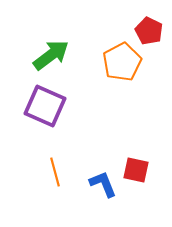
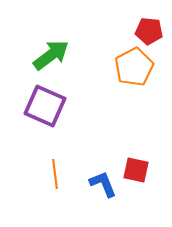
red pentagon: rotated 20 degrees counterclockwise
orange pentagon: moved 12 px right, 5 px down
orange line: moved 2 px down; rotated 8 degrees clockwise
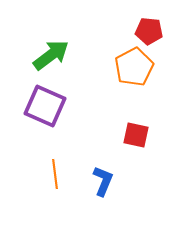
red square: moved 35 px up
blue L-shape: moved 3 px up; rotated 44 degrees clockwise
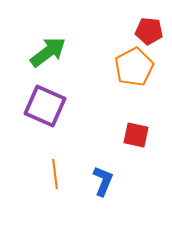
green arrow: moved 3 px left, 3 px up
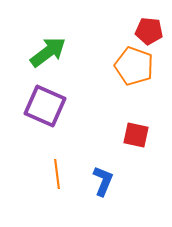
orange pentagon: moved 1 px up; rotated 24 degrees counterclockwise
orange line: moved 2 px right
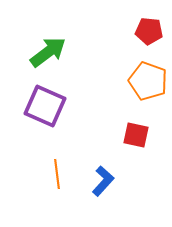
orange pentagon: moved 14 px right, 15 px down
blue L-shape: rotated 20 degrees clockwise
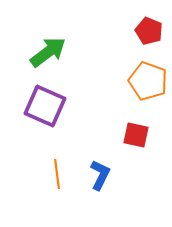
red pentagon: rotated 16 degrees clockwise
blue L-shape: moved 3 px left, 6 px up; rotated 16 degrees counterclockwise
